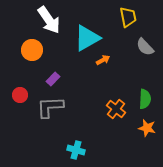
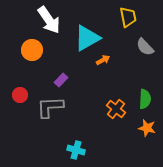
purple rectangle: moved 8 px right, 1 px down
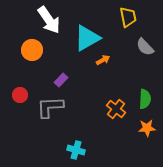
orange star: rotated 18 degrees counterclockwise
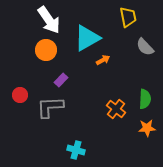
orange circle: moved 14 px right
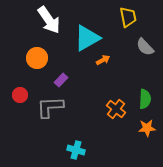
orange circle: moved 9 px left, 8 px down
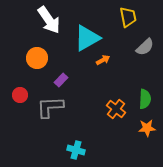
gray semicircle: rotated 90 degrees counterclockwise
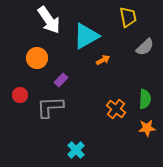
cyan triangle: moved 1 px left, 2 px up
cyan cross: rotated 30 degrees clockwise
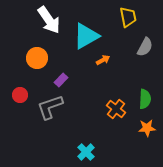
gray semicircle: rotated 18 degrees counterclockwise
gray L-shape: rotated 16 degrees counterclockwise
cyan cross: moved 10 px right, 2 px down
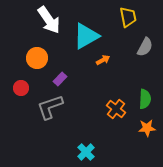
purple rectangle: moved 1 px left, 1 px up
red circle: moved 1 px right, 7 px up
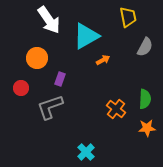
purple rectangle: rotated 24 degrees counterclockwise
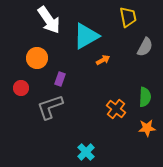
green semicircle: moved 2 px up
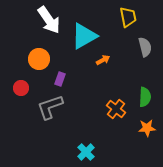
cyan triangle: moved 2 px left
gray semicircle: rotated 42 degrees counterclockwise
orange circle: moved 2 px right, 1 px down
